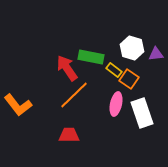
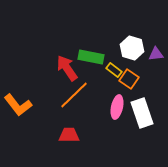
pink ellipse: moved 1 px right, 3 px down
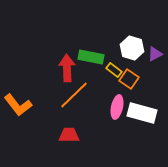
purple triangle: moved 1 px left; rotated 21 degrees counterclockwise
red arrow: rotated 32 degrees clockwise
white rectangle: rotated 56 degrees counterclockwise
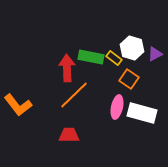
yellow rectangle: moved 12 px up
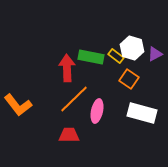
yellow rectangle: moved 2 px right, 2 px up
orange line: moved 4 px down
pink ellipse: moved 20 px left, 4 px down
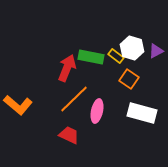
purple triangle: moved 1 px right, 3 px up
red arrow: rotated 24 degrees clockwise
orange L-shape: rotated 12 degrees counterclockwise
red trapezoid: rotated 25 degrees clockwise
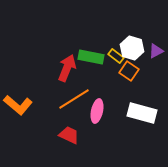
orange square: moved 8 px up
orange line: rotated 12 degrees clockwise
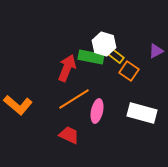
white hexagon: moved 28 px left, 4 px up
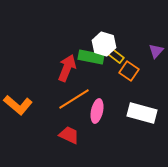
purple triangle: rotated 21 degrees counterclockwise
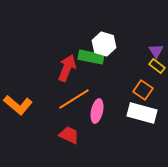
purple triangle: rotated 14 degrees counterclockwise
yellow rectangle: moved 41 px right, 10 px down
orange square: moved 14 px right, 19 px down
